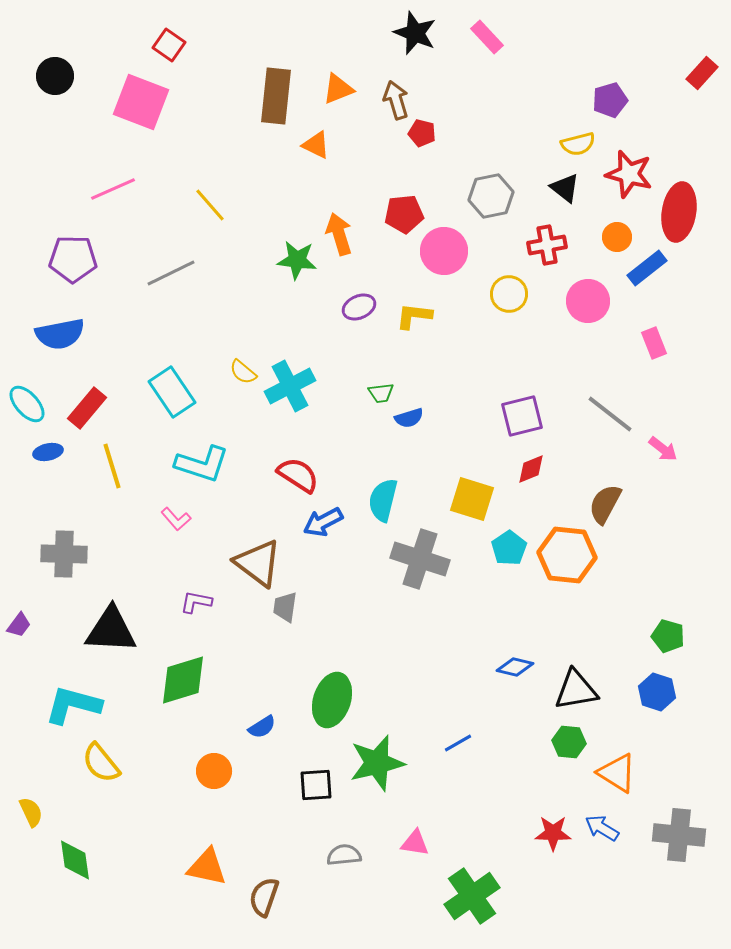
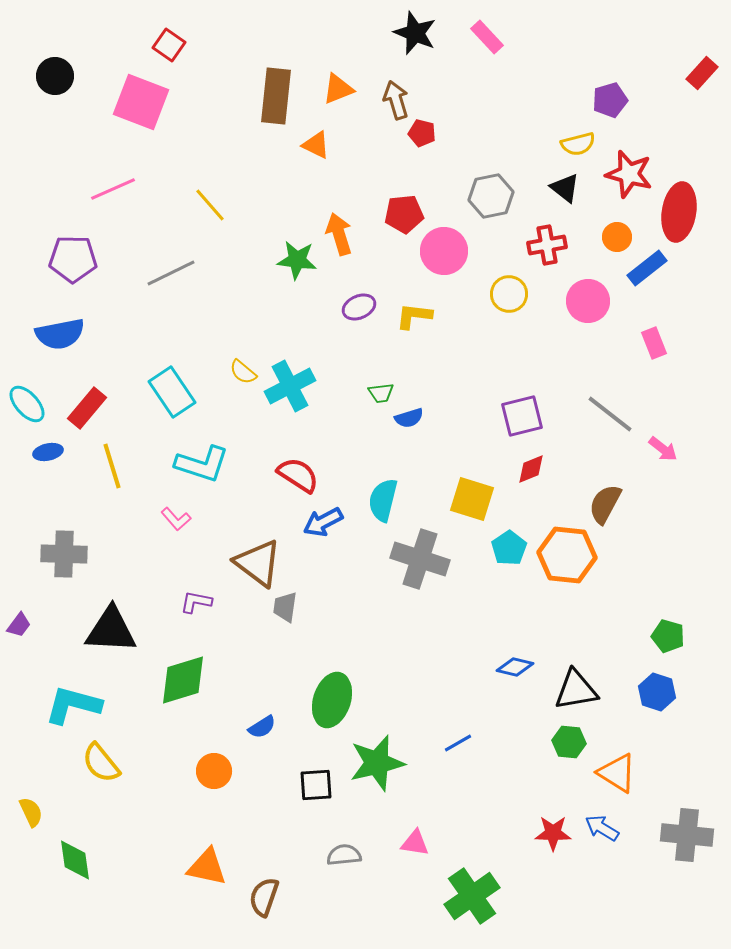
gray cross at (679, 835): moved 8 px right
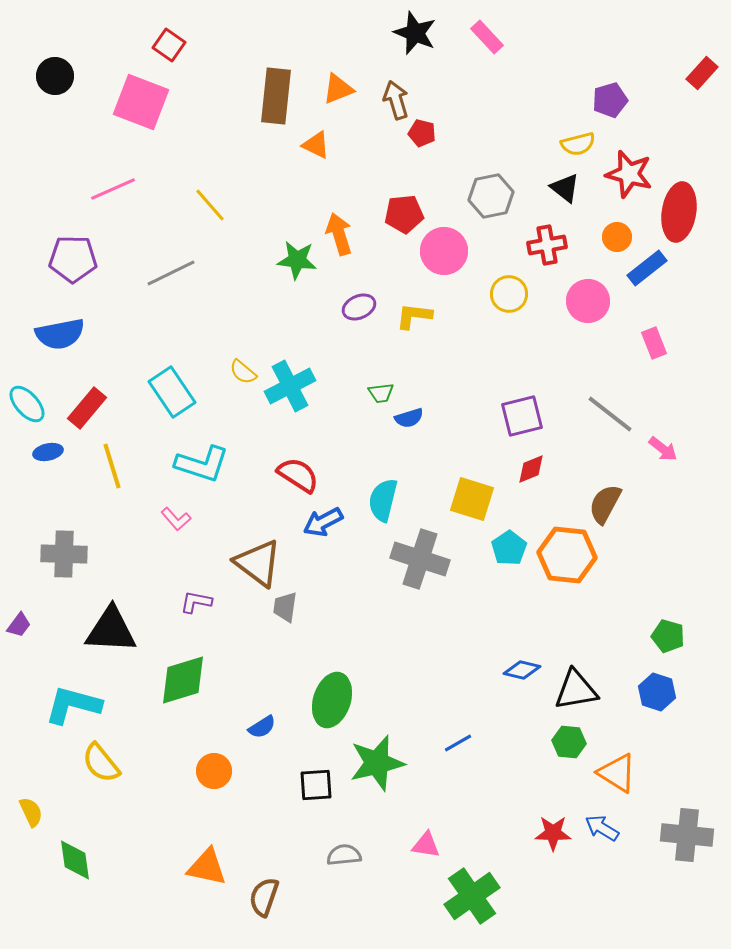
blue diamond at (515, 667): moved 7 px right, 3 px down
pink triangle at (415, 843): moved 11 px right, 2 px down
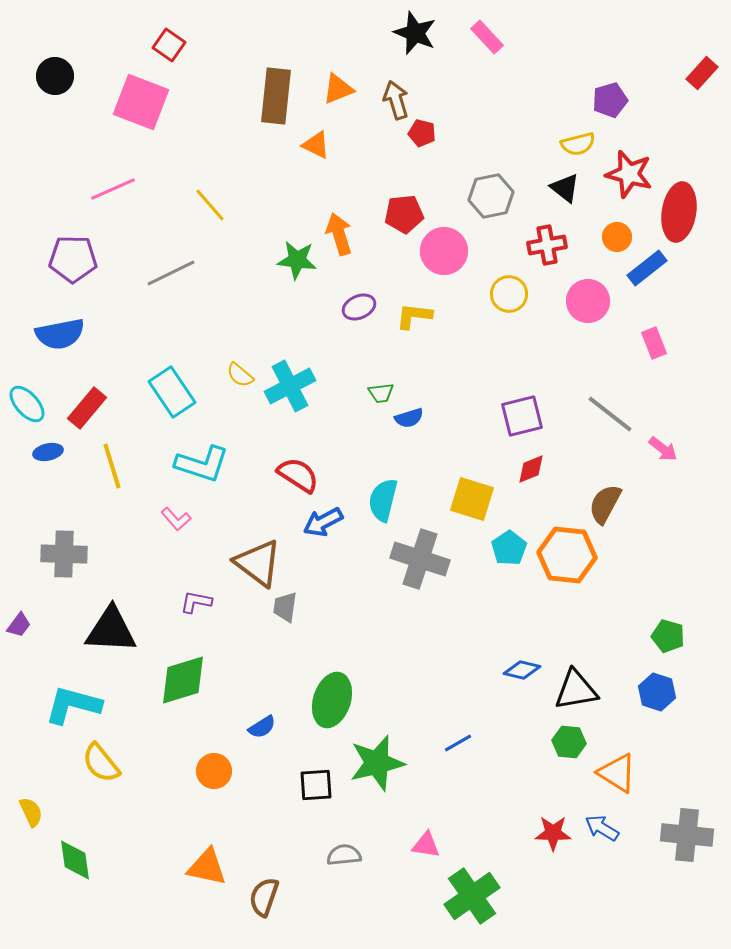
yellow semicircle at (243, 372): moved 3 px left, 3 px down
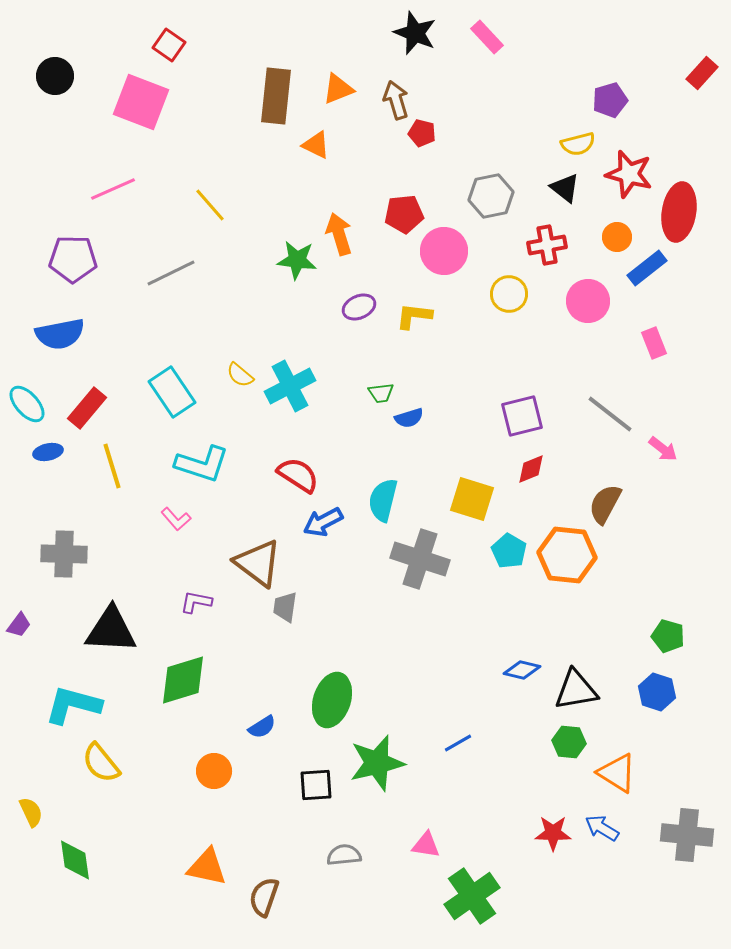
cyan pentagon at (509, 548): moved 3 px down; rotated 8 degrees counterclockwise
